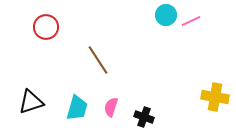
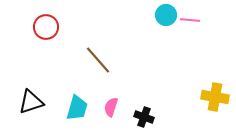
pink line: moved 1 px left, 1 px up; rotated 30 degrees clockwise
brown line: rotated 8 degrees counterclockwise
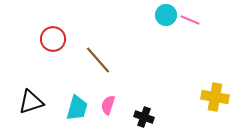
pink line: rotated 18 degrees clockwise
red circle: moved 7 px right, 12 px down
pink semicircle: moved 3 px left, 2 px up
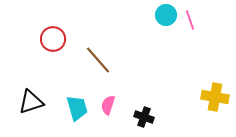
pink line: rotated 48 degrees clockwise
cyan trapezoid: rotated 32 degrees counterclockwise
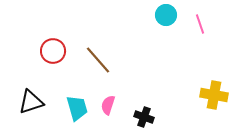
pink line: moved 10 px right, 4 px down
red circle: moved 12 px down
yellow cross: moved 1 px left, 2 px up
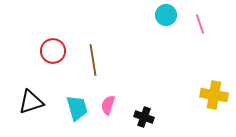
brown line: moved 5 px left; rotated 32 degrees clockwise
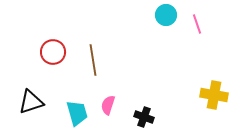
pink line: moved 3 px left
red circle: moved 1 px down
cyan trapezoid: moved 5 px down
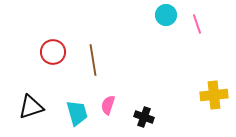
yellow cross: rotated 16 degrees counterclockwise
black triangle: moved 5 px down
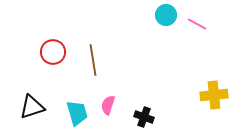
pink line: rotated 42 degrees counterclockwise
black triangle: moved 1 px right
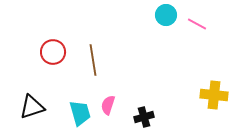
yellow cross: rotated 12 degrees clockwise
cyan trapezoid: moved 3 px right
black cross: rotated 36 degrees counterclockwise
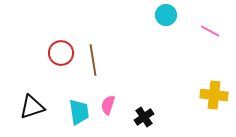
pink line: moved 13 px right, 7 px down
red circle: moved 8 px right, 1 px down
cyan trapezoid: moved 1 px left, 1 px up; rotated 8 degrees clockwise
black cross: rotated 18 degrees counterclockwise
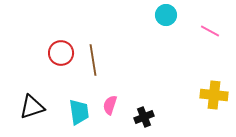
pink semicircle: moved 2 px right
black cross: rotated 12 degrees clockwise
